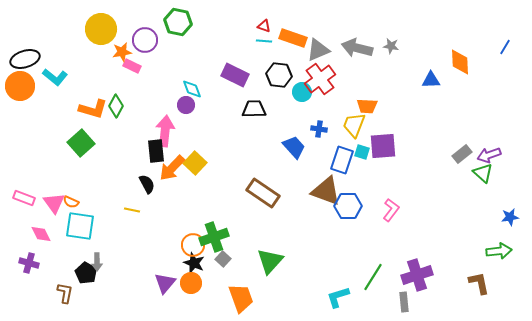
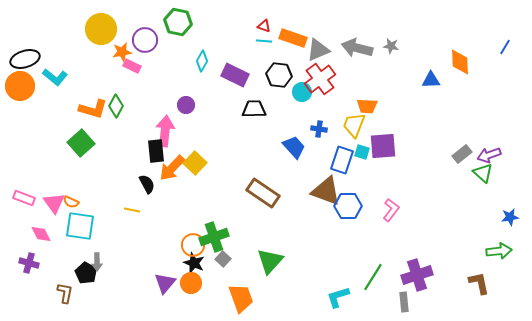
cyan diamond at (192, 89): moved 10 px right, 28 px up; rotated 50 degrees clockwise
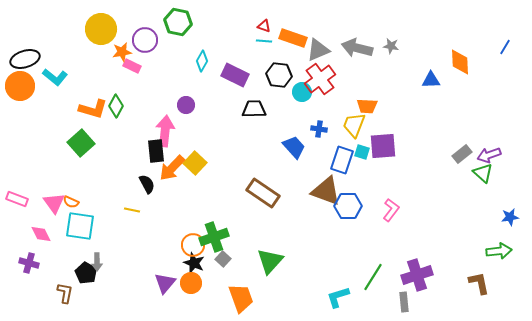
pink rectangle at (24, 198): moved 7 px left, 1 px down
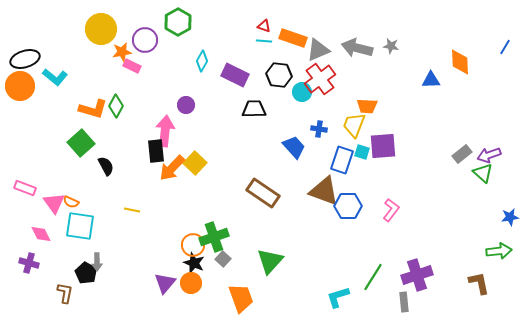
green hexagon at (178, 22): rotated 20 degrees clockwise
black semicircle at (147, 184): moved 41 px left, 18 px up
brown triangle at (326, 191): moved 2 px left
pink rectangle at (17, 199): moved 8 px right, 11 px up
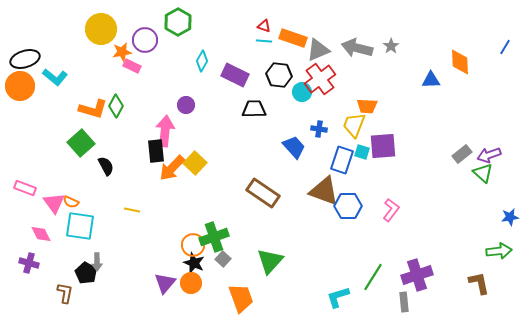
gray star at (391, 46): rotated 28 degrees clockwise
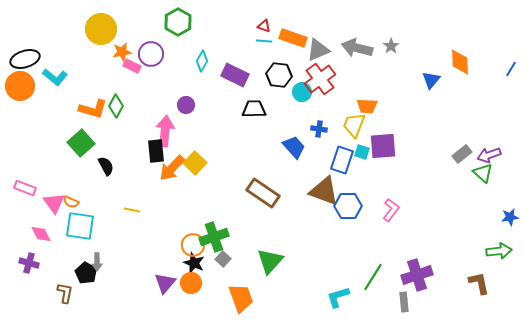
purple circle at (145, 40): moved 6 px right, 14 px down
blue line at (505, 47): moved 6 px right, 22 px down
blue triangle at (431, 80): rotated 48 degrees counterclockwise
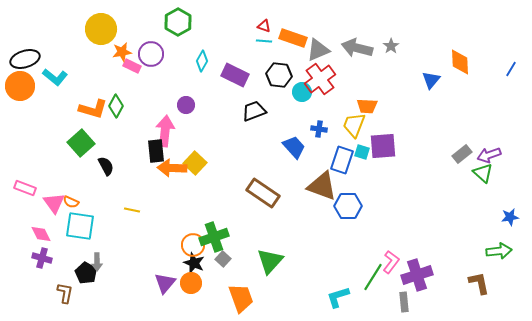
black trapezoid at (254, 109): moved 2 px down; rotated 20 degrees counterclockwise
orange arrow at (172, 168): rotated 48 degrees clockwise
brown triangle at (324, 191): moved 2 px left, 5 px up
pink L-shape at (391, 210): moved 52 px down
purple cross at (29, 263): moved 13 px right, 5 px up
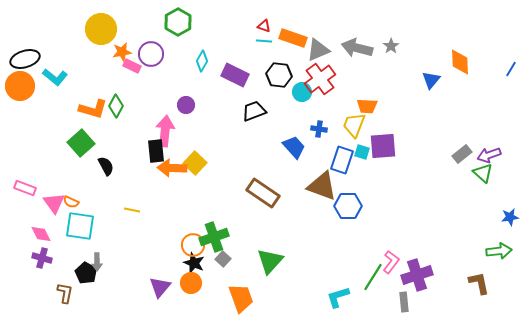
purple triangle at (165, 283): moved 5 px left, 4 px down
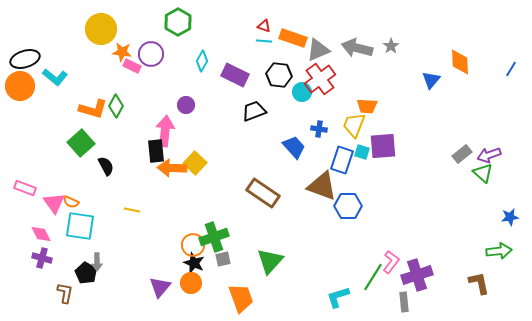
orange star at (122, 52): rotated 18 degrees clockwise
gray square at (223, 259): rotated 35 degrees clockwise
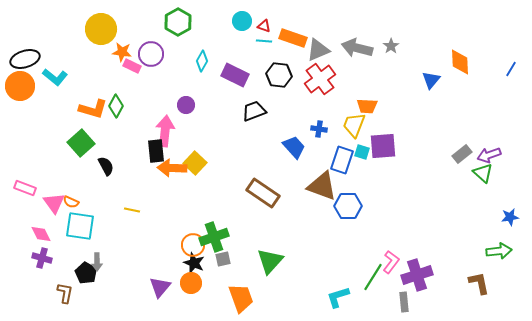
cyan circle at (302, 92): moved 60 px left, 71 px up
